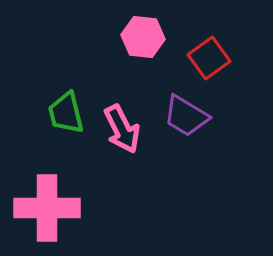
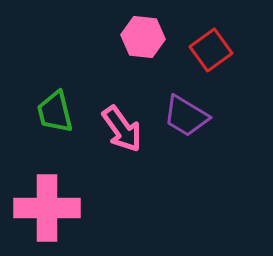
red square: moved 2 px right, 8 px up
green trapezoid: moved 11 px left, 1 px up
pink arrow: rotated 9 degrees counterclockwise
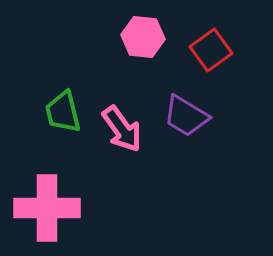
green trapezoid: moved 8 px right
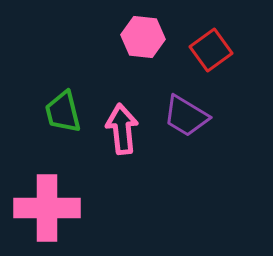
pink arrow: rotated 150 degrees counterclockwise
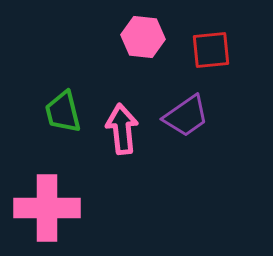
red square: rotated 30 degrees clockwise
purple trapezoid: rotated 66 degrees counterclockwise
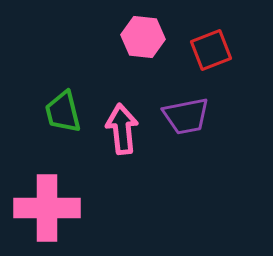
red square: rotated 15 degrees counterclockwise
purple trapezoid: rotated 24 degrees clockwise
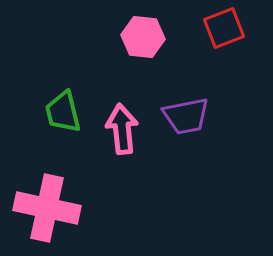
red square: moved 13 px right, 22 px up
pink cross: rotated 12 degrees clockwise
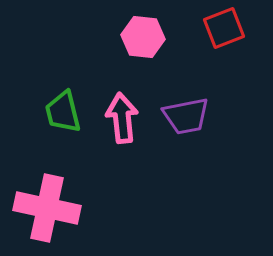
pink arrow: moved 11 px up
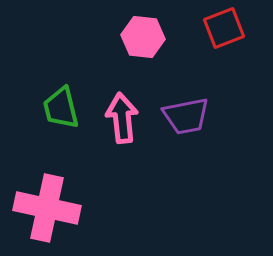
green trapezoid: moved 2 px left, 4 px up
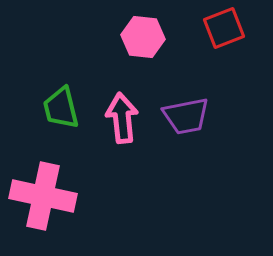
pink cross: moved 4 px left, 12 px up
